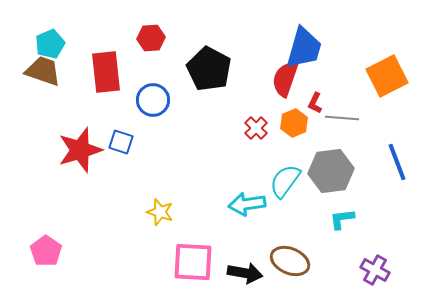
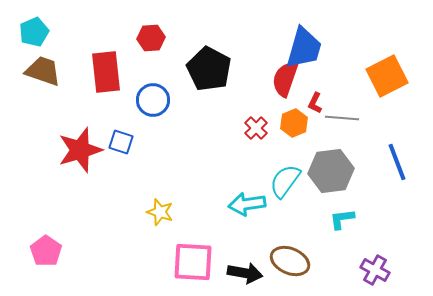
cyan pentagon: moved 16 px left, 12 px up
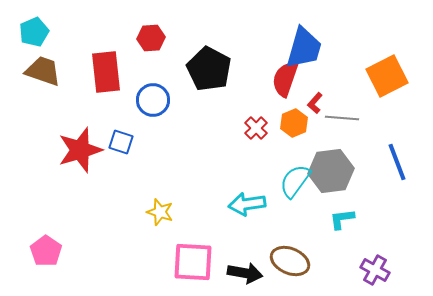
red L-shape: rotated 15 degrees clockwise
cyan semicircle: moved 10 px right
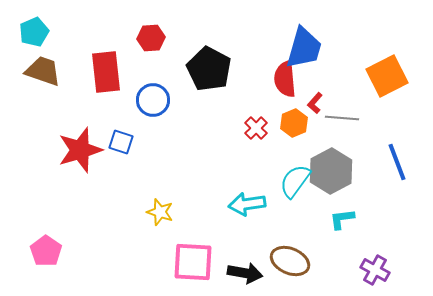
red semicircle: rotated 24 degrees counterclockwise
gray hexagon: rotated 21 degrees counterclockwise
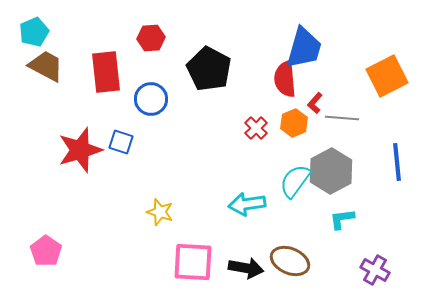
brown trapezoid: moved 3 px right, 5 px up; rotated 9 degrees clockwise
blue circle: moved 2 px left, 1 px up
blue line: rotated 15 degrees clockwise
black arrow: moved 1 px right, 5 px up
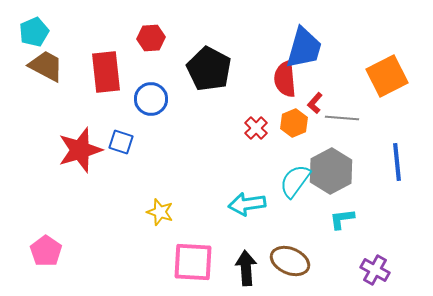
black arrow: rotated 104 degrees counterclockwise
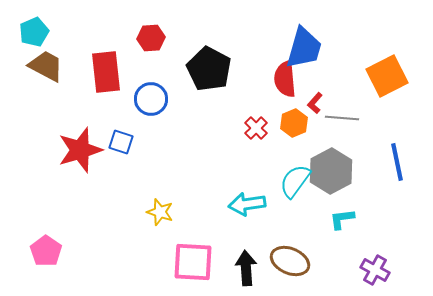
blue line: rotated 6 degrees counterclockwise
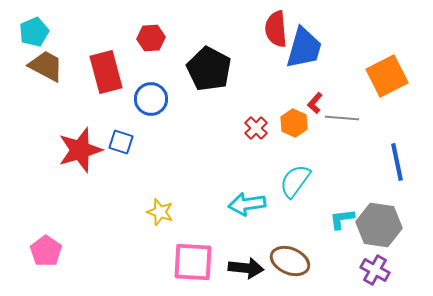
red rectangle: rotated 9 degrees counterclockwise
red semicircle: moved 9 px left, 50 px up
orange hexagon: rotated 12 degrees counterclockwise
gray hexagon: moved 48 px right, 54 px down; rotated 24 degrees counterclockwise
black arrow: rotated 100 degrees clockwise
